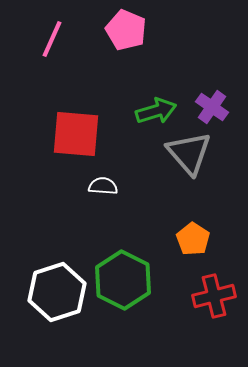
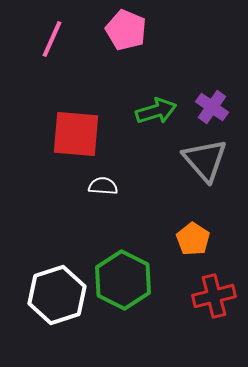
gray triangle: moved 16 px right, 7 px down
white hexagon: moved 3 px down
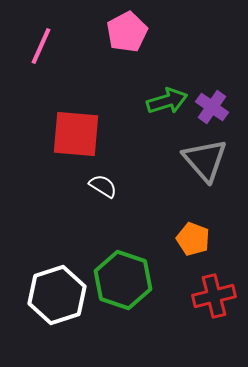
pink pentagon: moved 1 px right, 2 px down; rotated 21 degrees clockwise
pink line: moved 11 px left, 7 px down
green arrow: moved 11 px right, 10 px up
white semicircle: rotated 28 degrees clockwise
orange pentagon: rotated 12 degrees counterclockwise
green hexagon: rotated 8 degrees counterclockwise
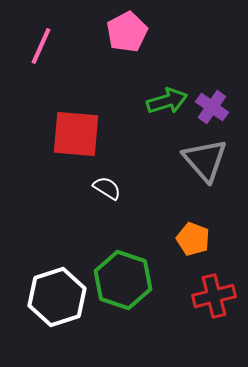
white semicircle: moved 4 px right, 2 px down
white hexagon: moved 2 px down
